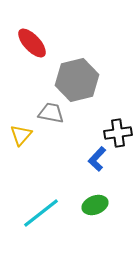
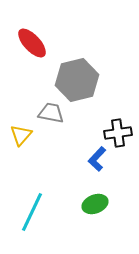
green ellipse: moved 1 px up
cyan line: moved 9 px left, 1 px up; rotated 27 degrees counterclockwise
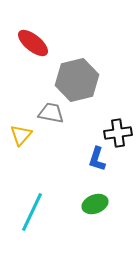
red ellipse: moved 1 px right; rotated 8 degrees counterclockwise
blue L-shape: rotated 25 degrees counterclockwise
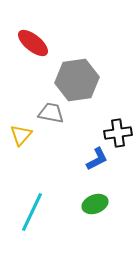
gray hexagon: rotated 6 degrees clockwise
blue L-shape: rotated 135 degrees counterclockwise
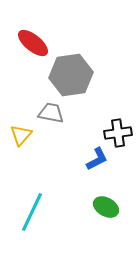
gray hexagon: moved 6 px left, 5 px up
green ellipse: moved 11 px right, 3 px down; rotated 50 degrees clockwise
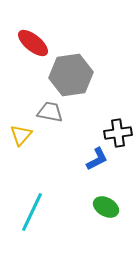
gray trapezoid: moved 1 px left, 1 px up
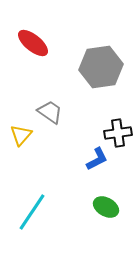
gray hexagon: moved 30 px right, 8 px up
gray trapezoid: rotated 24 degrees clockwise
cyan line: rotated 9 degrees clockwise
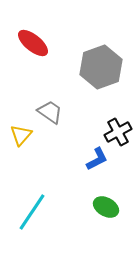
gray hexagon: rotated 12 degrees counterclockwise
black cross: moved 1 px up; rotated 20 degrees counterclockwise
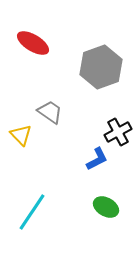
red ellipse: rotated 8 degrees counterclockwise
yellow triangle: rotated 25 degrees counterclockwise
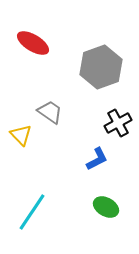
black cross: moved 9 px up
